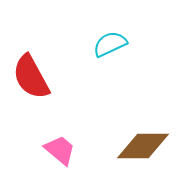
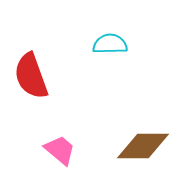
cyan semicircle: rotated 24 degrees clockwise
red semicircle: moved 1 px up; rotated 9 degrees clockwise
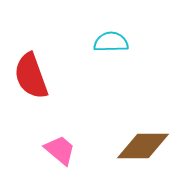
cyan semicircle: moved 1 px right, 2 px up
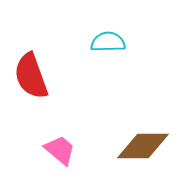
cyan semicircle: moved 3 px left
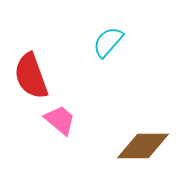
cyan semicircle: rotated 48 degrees counterclockwise
pink trapezoid: moved 30 px up
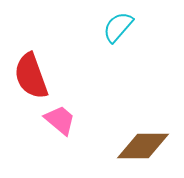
cyan semicircle: moved 10 px right, 15 px up
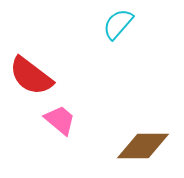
cyan semicircle: moved 3 px up
red semicircle: rotated 33 degrees counterclockwise
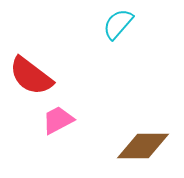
pink trapezoid: moved 2 px left; rotated 68 degrees counterclockwise
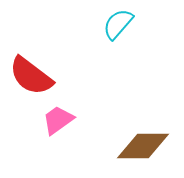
pink trapezoid: rotated 8 degrees counterclockwise
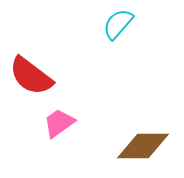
pink trapezoid: moved 1 px right, 3 px down
